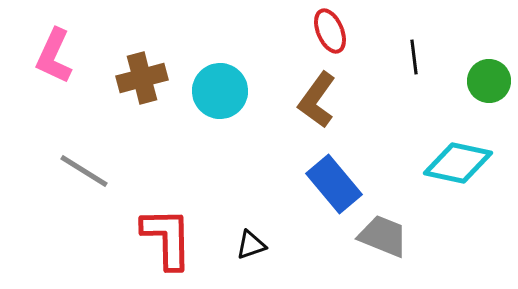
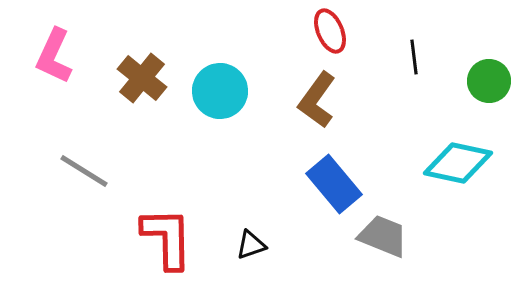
brown cross: rotated 36 degrees counterclockwise
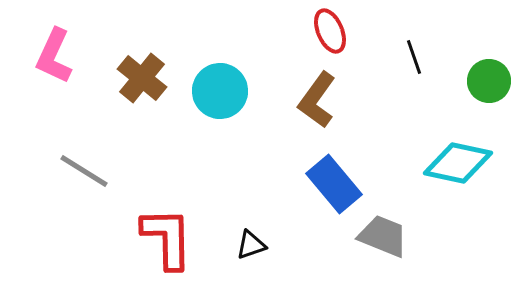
black line: rotated 12 degrees counterclockwise
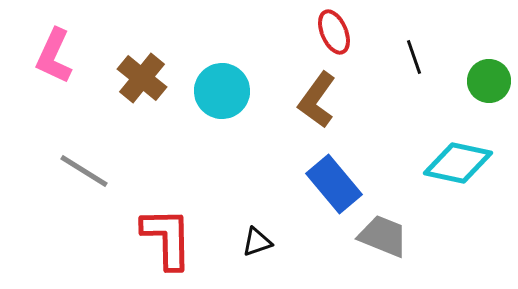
red ellipse: moved 4 px right, 1 px down
cyan circle: moved 2 px right
black triangle: moved 6 px right, 3 px up
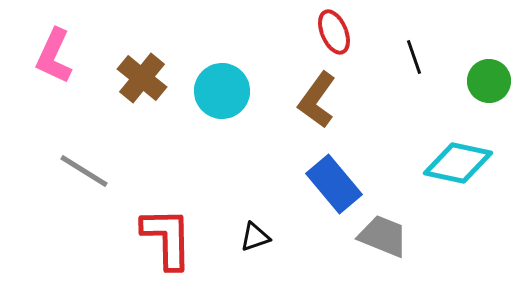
black triangle: moved 2 px left, 5 px up
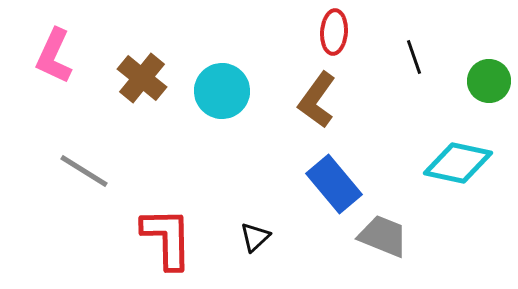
red ellipse: rotated 27 degrees clockwise
black triangle: rotated 24 degrees counterclockwise
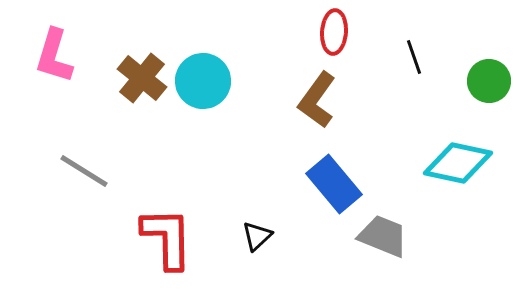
pink L-shape: rotated 8 degrees counterclockwise
cyan circle: moved 19 px left, 10 px up
black triangle: moved 2 px right, 1 px up
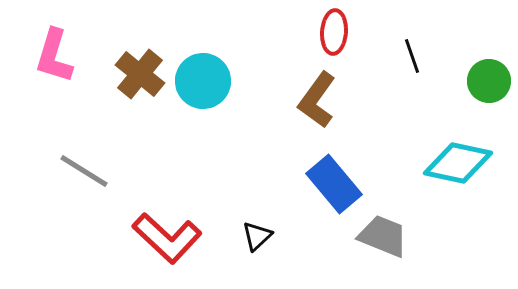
black line: moved 2 px left, 1 px up
brown cross: moved 2 px left, 4 px up
red L-shape: rotated 134 degrees clockwise
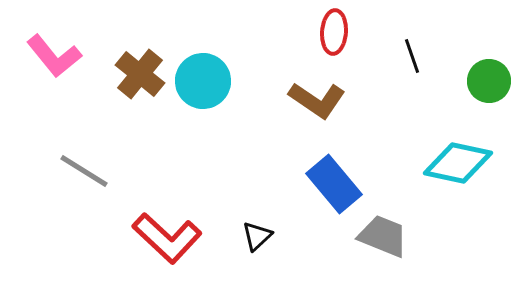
pink L-shape: rotated 56 degrees counterclockwise
brown L-shape: rotated 92 degrees counterclockwise
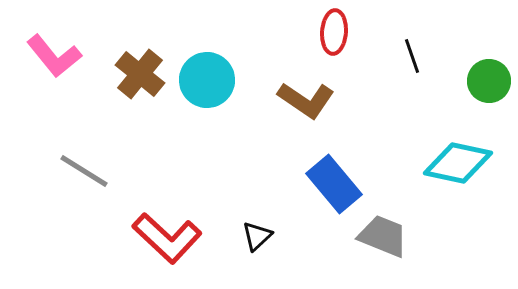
cyan circle: moved 4 px right, 1 px up
brown L-shape: moved 11 px left
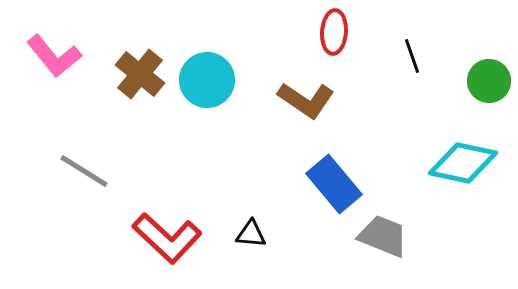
cyan diamond: moved 5 px right
black triangle: moved 6 px left, 2 px up; rotated 48 degrees clockwise
